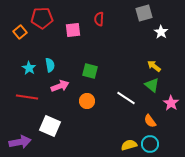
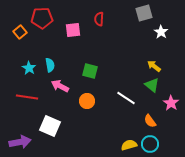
pink arrow: rotated 132 degrees counterclockwise
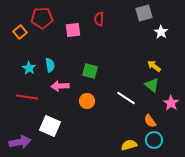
pink arrow: rotated 30 degrees counterclockwise
cyan circle: moved 4 px right, 4 px up
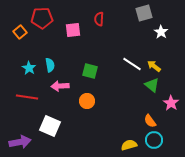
white line: moved 6 px right, 34 px up
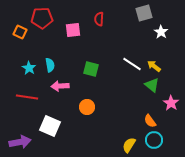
orange square: rotated 24 degrees counterclockwise
green square: moved 1 px right, 2 px up
orange circle: moved 6 px down
yellow semicircle: rotated 42 degrees counterclockwise
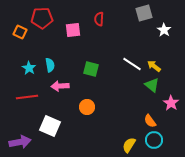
white star: moved 3 px right, 2 px up
red line: rotated 15 degrees counterclockwise
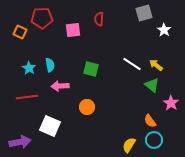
yellow arrow: moved 2 px right, 1 px up
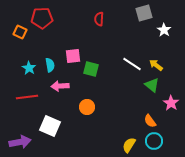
pink square: moved 26 px down
cyan circle: moved 1 px down
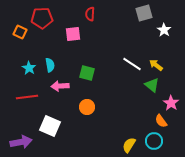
red semicircle: moved 9 px left, 5 px up
pink square: moved 22 px up
green square: moved 4 px left, 4 px down
orange semicircle: moved 11 px right
purple arrow: moved 1 px right
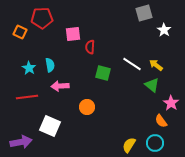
red semicircle: moved 33 px down
green square: moved 16 px right
cyan circle: moved 1 px right, 2 px down
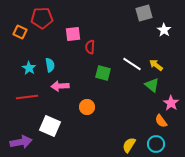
cyan circle: moved 1 px right, 1 px down
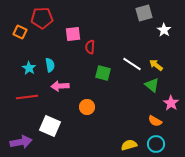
orange semicircle: moved 6 px left; rotated 24 degrees counterclockwise
yellow semicircle: rotated 42 degrees clockwise
